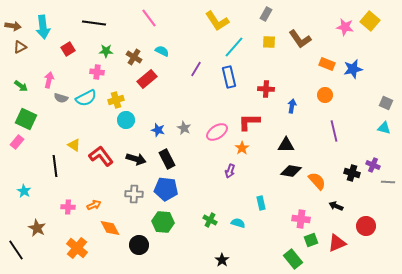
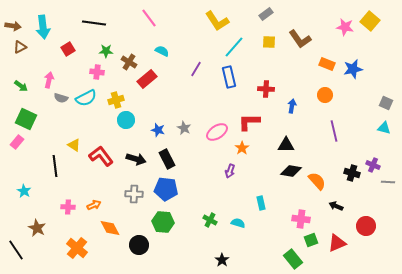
gray rectangle at (266, 14): rotated 24 degrees clockwise
brown cross at (134, 57): moved 5 px left, 5 px down
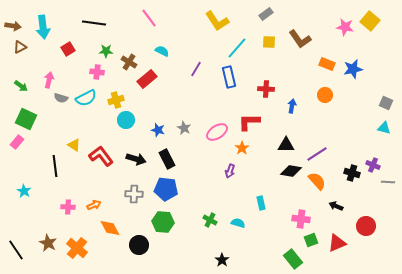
cyan line at (234, 47): moved 3 px right, 1 px down
purple line at (334, 131): moved 17 px left, 23 px down; rotated 70 degrees clockwise
brown star at (37, 228): moved 11 px right, 15 px down
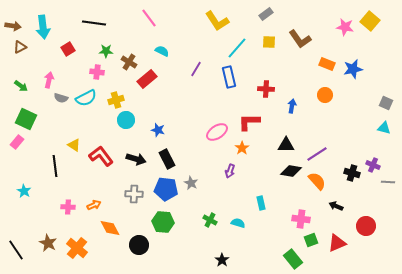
gray star at (184, 128): moved 7 px right, 55 px down
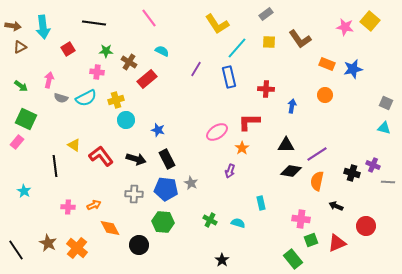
yellow L-shape at (217, 21): moved 3 px down
orange semicircle at (317, 181): rotated 126 degrees counterclockwise
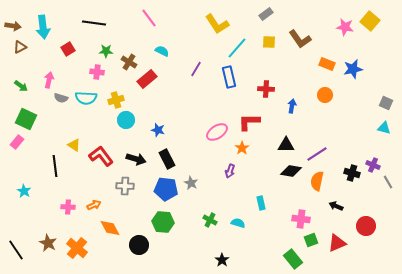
cyan semicircle at (86, 98): rotated 30 degrees clockwise
gray line at (388, 182): rotated 56 degrees clockwise
gray cross at (134, 194): moved 9 px left, 8 px up
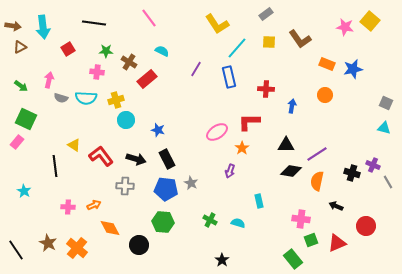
cyan rectangle at (261, 203): moved 2 px left, 2 px up
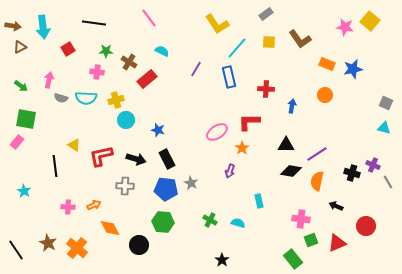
green square at (26, 119): rotated 15 degrees counterclockwise
red L-shape at (101, 156): rotated 65 degrees counterclockwise
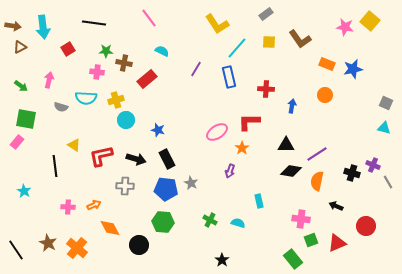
brown cross at (129, 62): moved 5 px left, 1 px down; rotated 21 degrees counterclockwise
gray semicircle at (61, 98): moved 9 px down
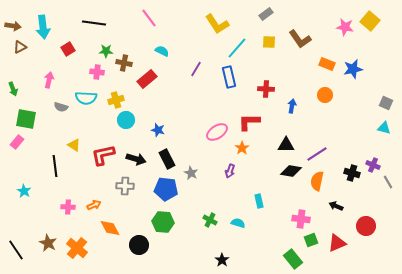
green arrow at (21, 86): moved 8 px left, 3 px down; rotated 32 degrees clockwise
red L-shape at (101, 156): moved 2 px right, 1 px up
gray star at (191, 183): moved 10 px up
